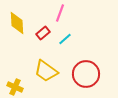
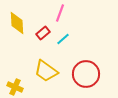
cyan line: moved 2 px left
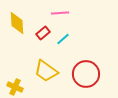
pink line: rotated 66 degrees clockwise
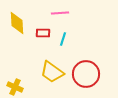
red rectangle: rotated 40 degrees clockwise
cyan line: rotated 32 degrees counterclockwise
yellow trapezoid: moved 6 px right, 1 px down
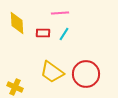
cyan line: moved 1 px right, 5 px up; rotated 16 degrees clockwise
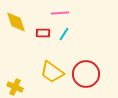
yellow diamond: moved 1 px left, 1 px up; rotated 15 degrees counterclockwise
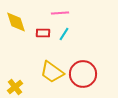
red circle: moved 3 px left
yellow cross: rotated 28 degrees clockwise
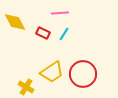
yellow diamond: moved 1 px left; rotated 10 degrees counterclockwise
red rectangle: rotated 24 degrees clockwise
yellow trapezoid: rotated 70 degrees counterclockwise
yellow cross: moved 11 px right; rotated 21 degrees counterclockwise
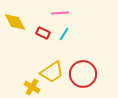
yellow cross: moved 6 px right
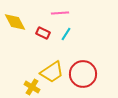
cyan line: moved 2 px right
